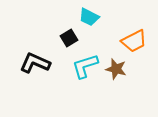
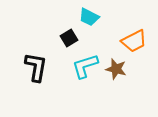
black L-shape: moved 1 px right, 4 px down; rotated 76 degrees clockwise
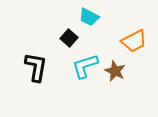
black square: rotated 18 degrees counterclockwise
brown star: moved 1 px left, 2 px down; rotated 10 degrees clockwise
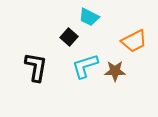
black square: moved 1 px up
brown star: rotated 25 degrees counterclockwise
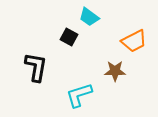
cyan trapezoid: rotated 10 degrees clockwise
black square: rotated 12 degrees counterclockwise
cyan L-shape: moved 6 px left, 29 px down
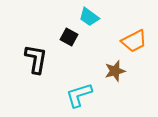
black L-shape: moved 8 px up
brown star: rotated 15 degrees counterclockwise
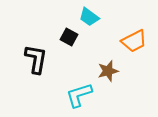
brown star: moved 7 px left
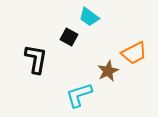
orange trapezoid: moved 12 px down
brown star: rotated 10 degrees counterclockwise
